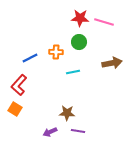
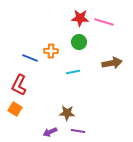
orange cross: moved 5 px left, 1 px up
blue line: rotated 49 degrees clockwise
red L-shape: rotated 15 degrees counterclockwise
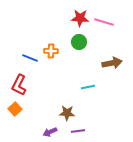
cyan line: moved 15 px right, 15 px down
orange square: rotated 16 degrees clockwise
purple line: rotated 16 degrees counterclockwise
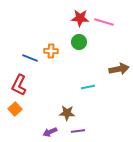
brown arrow: moved 7 px right, 6 px down
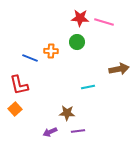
green circle: moved 2 px left
red L-shape: rotated 40 degrees counterclockwise
